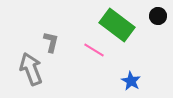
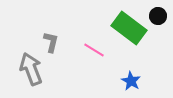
green rectangle: moved 12 px right, 3 px down
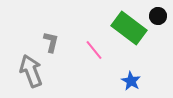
pink line: rotated 20 degrees clockwise
gray arrow: moved 2 px down
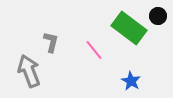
gray arrow: moved 2 px left
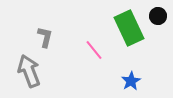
green rectangle: rotated 28 degrees clockwise
gray L-shape: moved 6 px left, 5 px up
blue star: rotated 12 degrees clockwise
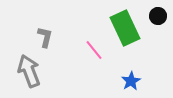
green rectangle: moved 4 px left
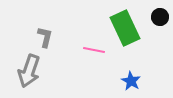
black circle: moved 2 px right, 1 px down
pink line: rotated 40 degrees counterclockwise
gray arrow: rotated 140 degrees counterclockwise
blue star: rotated 12 degrees counterclockwise
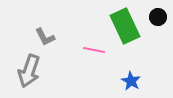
black circle: moved 2 px left
green rectangle: moved 2 px up
gray L-shape: rotated 140 degrees clockwise
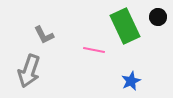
gray L-shape: moved 1 px left, 2 px up
blue star: rotated 18 degrees clockwise
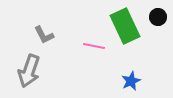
pink line: moved 4 px up
